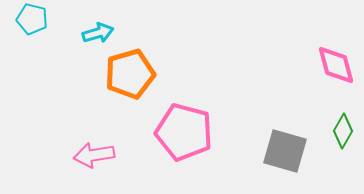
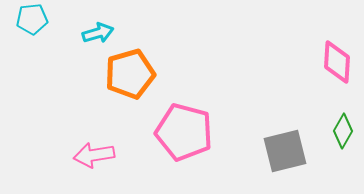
cyan pentagon: rotated 20 degrees counterclockwise
pink diamond: moved 1 px right, 3 px up; rotated 18 degrees clockwise
gray square: rotated 30 degrees counterclockwise
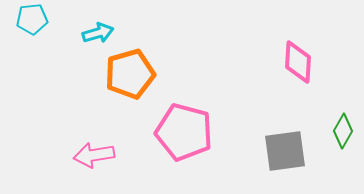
pink diamond: moved 39 px left
gray square: rotated 6 degrees clockwise
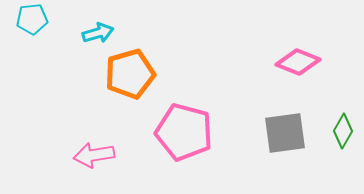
pink diamond: rotated 72 degrees counterclockwise
gray square: moved 18 px up
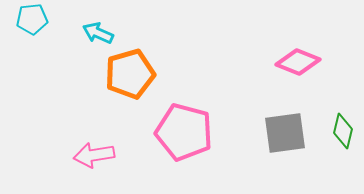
cyan arrow: rotated 140 degrees counterclockwise
green diamond: rotated 16 degrees counterclockwise
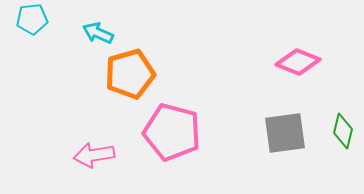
pink pentagon: moved 12 px left
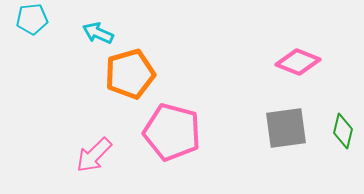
gray square: moved 1 px right, 5 px up
pink arrow: rotated 36 degrees counterclockwise
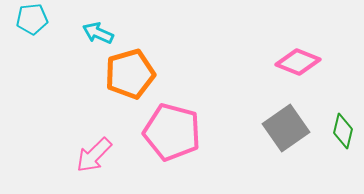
gray square: rotated 27 degrees counterclockwise
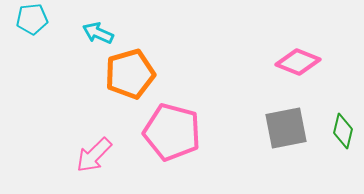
gray square: rotated 24 degrees clockwise
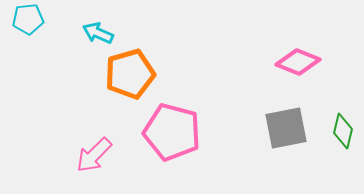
cyan pentagon: moved 4 px left
